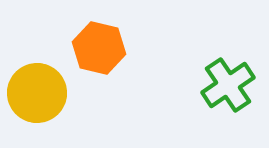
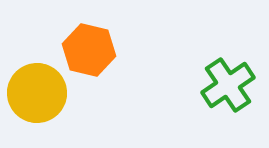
orange hexagon: moved 10 px left, 2 px down
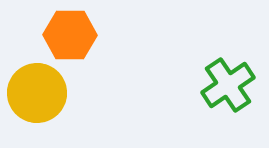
orange hexagon: moved 19 px left, 15 px up; rotated 12 degrees counterclockwise
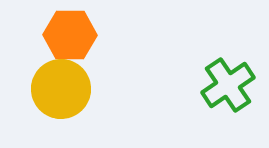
yellow circle: moved 24 px right, 4 px up
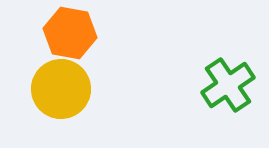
orange hexagon: moved 2 px up; rotated 9 degrees clockwise
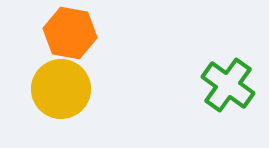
green cross: rotated 20 degrees counterclockwise
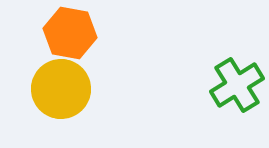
green cross: moved 9 px right; rotated 22 degrees clockwise
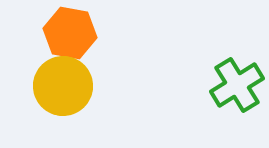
yellow circle: moved 2 px right, 3 px up
